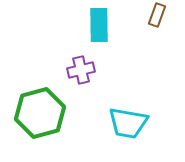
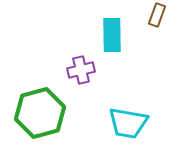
cyan rectangle: moved 13 px right, 10 px down
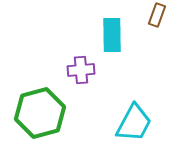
purple cross: rotated 8 degrees clockwise
cyan trapezoid: moved 6 px right; rotated 72 degrees counterclockwise
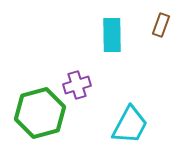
brown rectangle: moved 4 px right, 10 px down
purple cross: moved 4 px left, 15 px down; rotated 12 degrees counterclockwise
cyan trapezoid: moved 4 px left, 2 px down
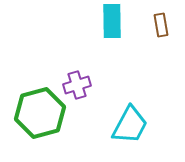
brown rectangle: rotated 30 degrees counterclockwise
cyan rectangle: moved 14 px up
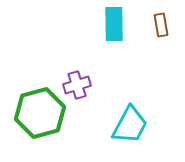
cyan rectangle: moved 2 px right, 3 px down
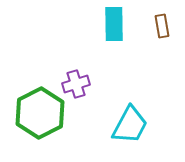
brown rectangle: moved 1 px right, 1 px down
purple cross: moved 1 px left, 1 px up
green hexagon: rotated 12 degrees counterclockwise
